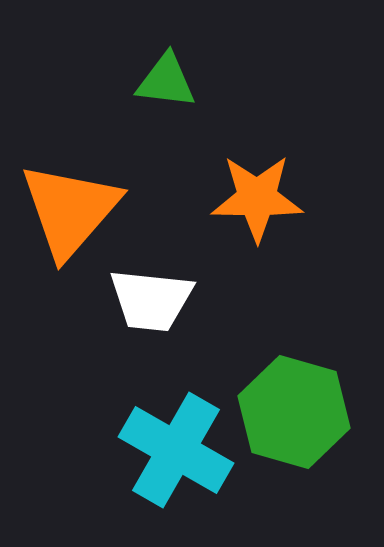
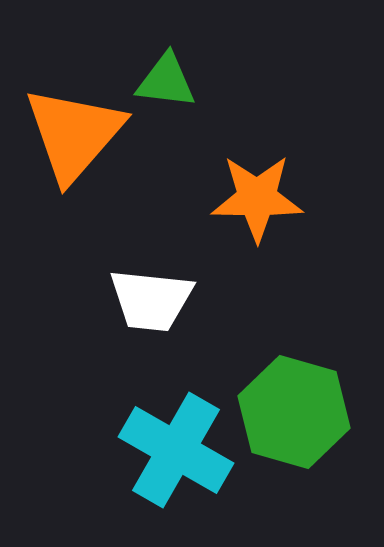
orange triangle: moved 4 px right, 76 px up
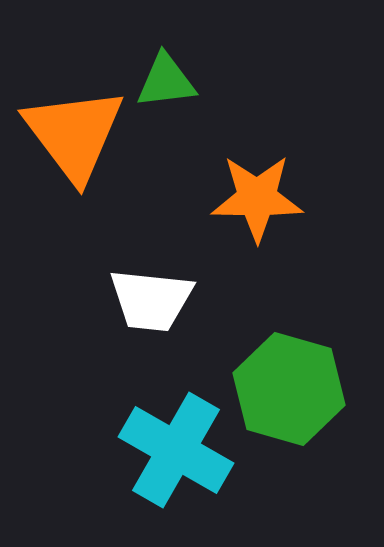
green triangle: rotated 14 degrees counterclockwise
orange triangle: rotated 18 degrees counterclockwise
green hexagon: moved 5 px left, 23 px up
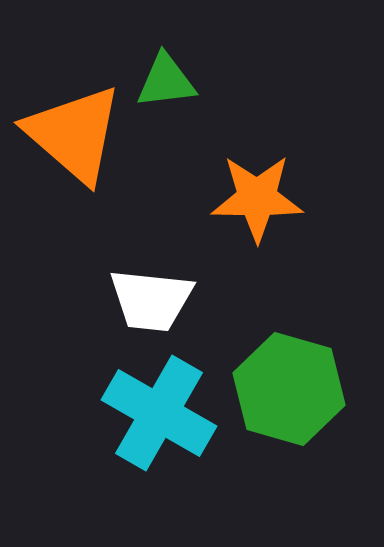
orange triangle: rotated 12 degrees counterclockwise
cyan cross: moved 17 px left, 37 px up
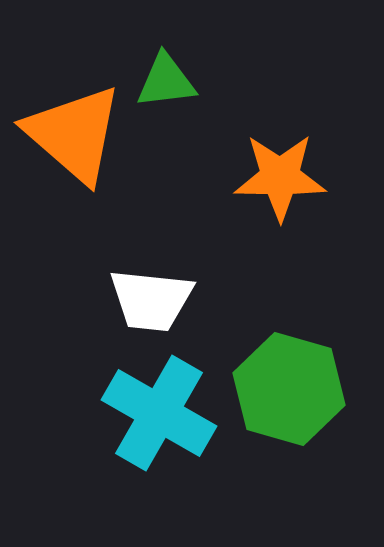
orange star: moved 23 px right, 21 px up
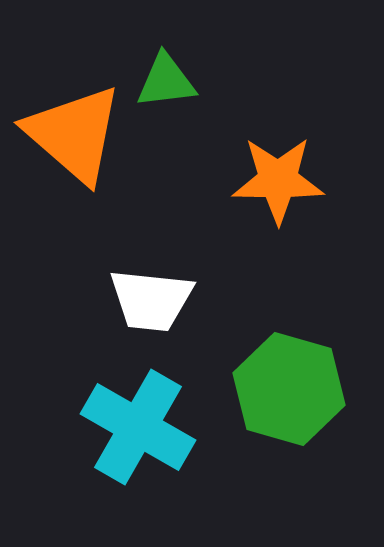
orange star: moved 2 px left, 3 px down
cyan cross: moved 21 px left, 14 px down
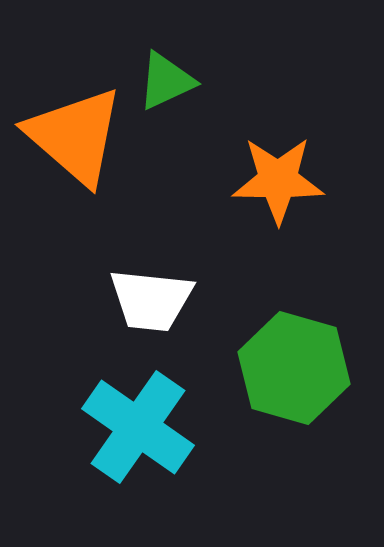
green triangle: rotated 18 degrees counterclockwise
orange triangle: moved 1 px right, 2 px down
green hexagon: moved 5 px right, 21 px up
cyan cross: rotated 5 degrees clockwise
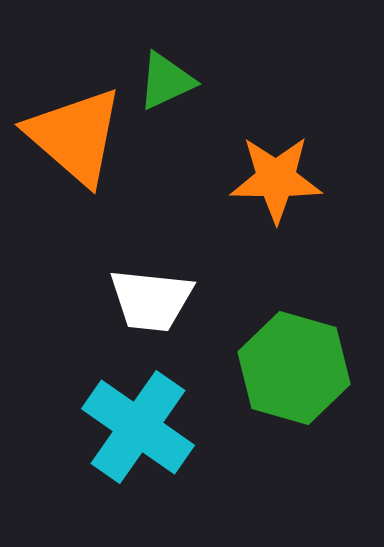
orange star: moved 2 px left, 1 px up
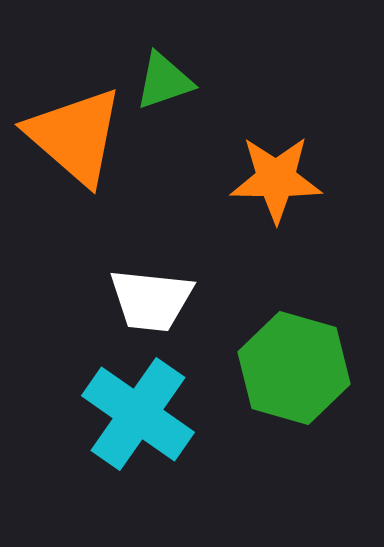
green triangle: moved 2 px left; rotated 6 degrees clockwise
cyan cross: moved 13 px up
